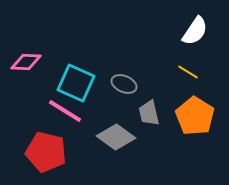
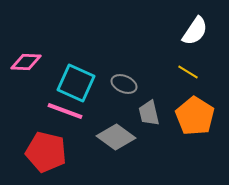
pink line: rotated 12 degrees counterclockwise
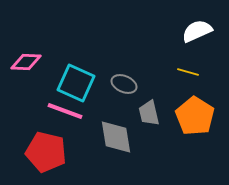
white semicircle: moved 2 px right; rotated 148 degrees counterclockwise
yellow line: rotated 15 degrees counterclockwise
gray diamond: rotated 45 degrees clockwise
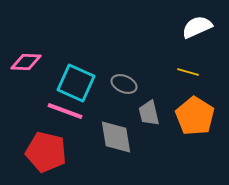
white semicircle: moved 4 px up
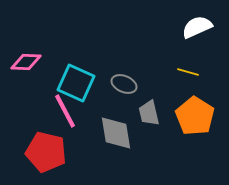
pink line: rotated 42 degrees clockwise
gray diamond: moved 4 px up
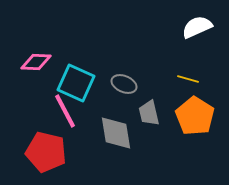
pink diamond: moved 10 px right
yellow line: moved 7 px down
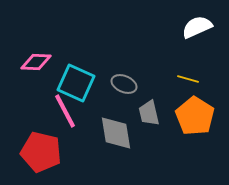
red pentagon: moved 5 px left
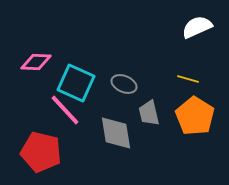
pink line: moved 1 px up; rotated 15 degrees counterclockwise
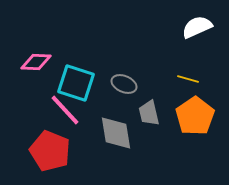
cyan square: rotated 6 degrees counterclockwise
orange pentagon: rotated 6 degrees clockwise
red pentagon: moved 9 px right, 1 px up; rotated 9 degrees clockwise
